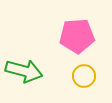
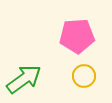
green arrow: moved 8 px down; rotated 51 degrees counterclockwise
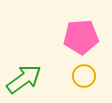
pink pentagon: moved 4 px right, 1 px down
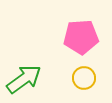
yellow circle: moved 2 px down
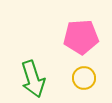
green arrow: moved 9 px right; rotated 108 degrees clockwise
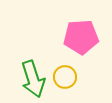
yellow circle: moved 19 px left, 1 px up
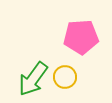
green arrow: rotated 54 degrees clockwise
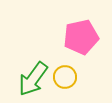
pink pentagon: rotated 8 degrees counterclockwise
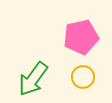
yellow circle: moved 18 px right
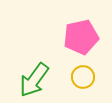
green arrow: moved 1 px right, 1 px down
